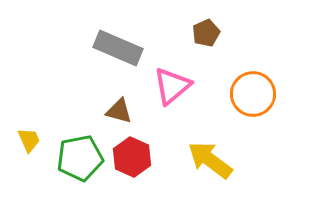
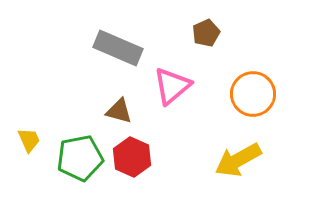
yellow arrow: moved 28 px right; rotated 66 degrees counterclockwise
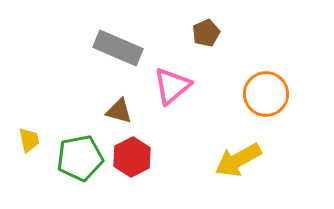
orange circle: moved 13 px right
yellow trapezoid: rotated 12 degrees clockwise
red hexagon: rotated 9 degrees clockwise
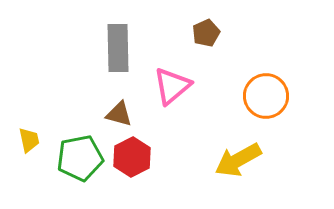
gray rectangle: rotated 66 degrees clockwise
orange circle: moved 2 px down
brown triangle: moved 3 px down
